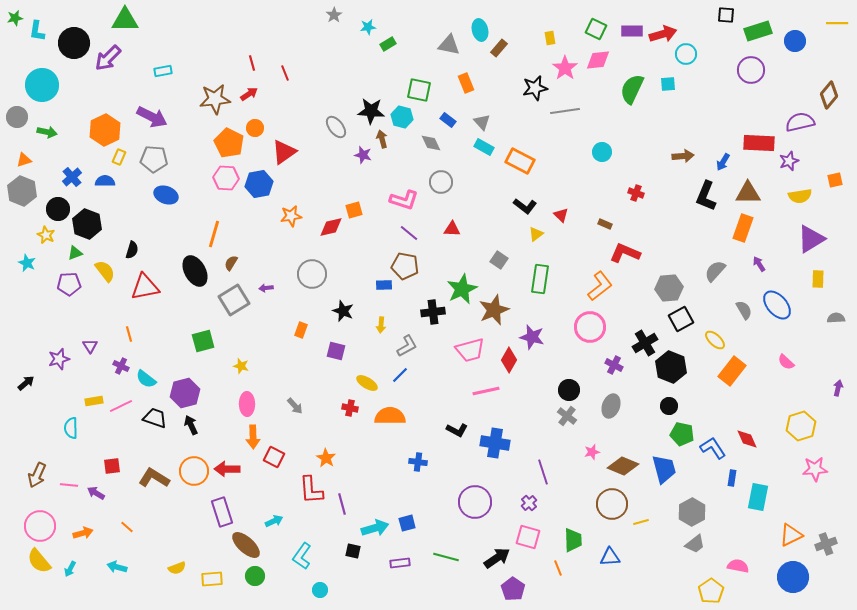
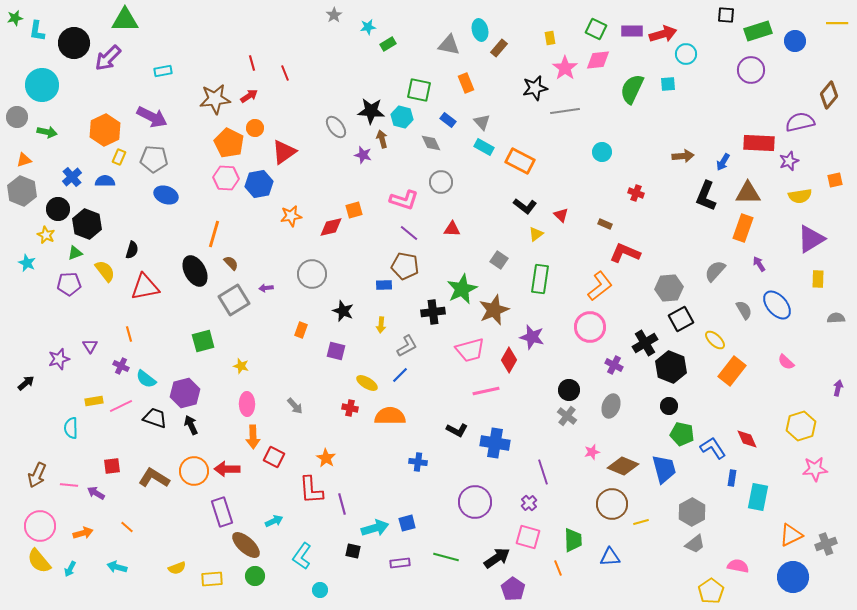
red arrow at (249, 94): moved 2 px down
brown semicircle at (231, 263): rotated 105 degrees clockwise
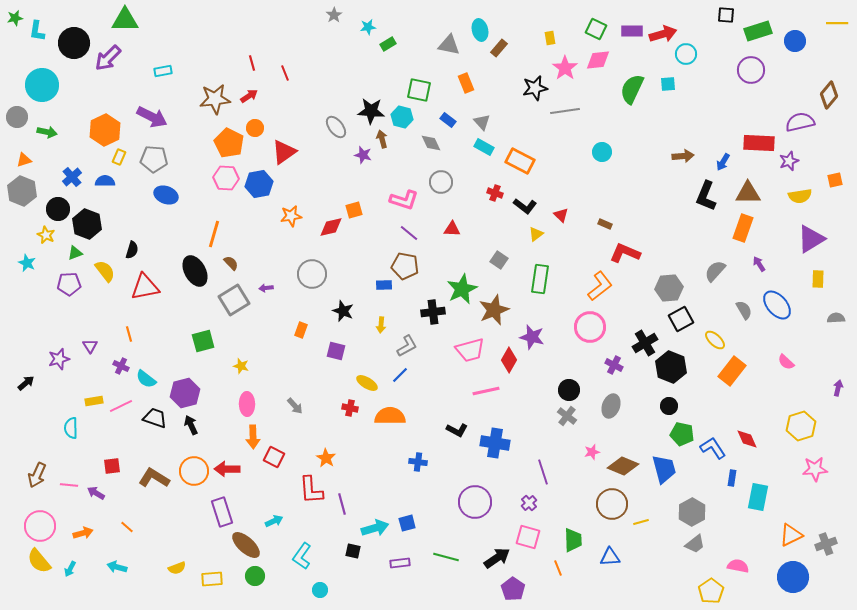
red cross at (636, 193): moved 141 px left
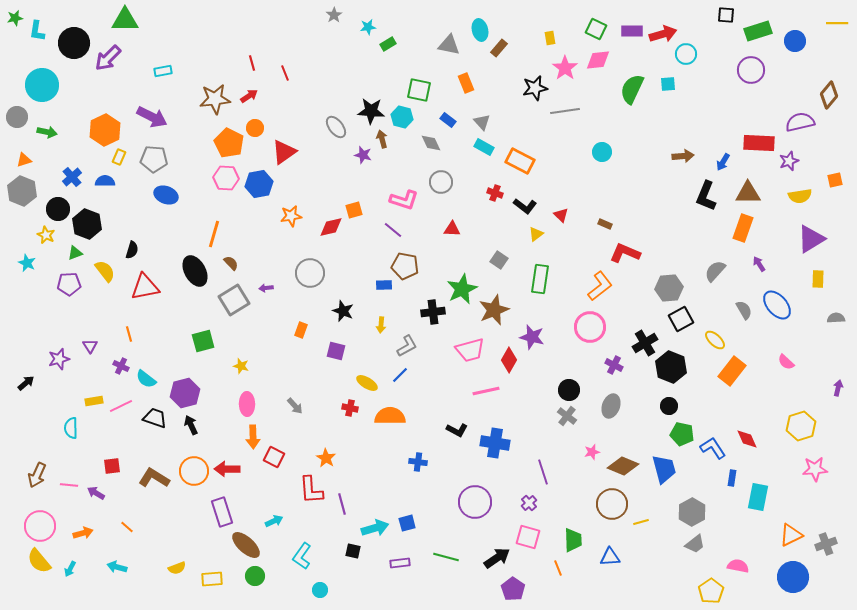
purple line at (409, 233): moved 16 px left, 3 px up
gray circle at (312, 274): moved 2 px left, 1 px up
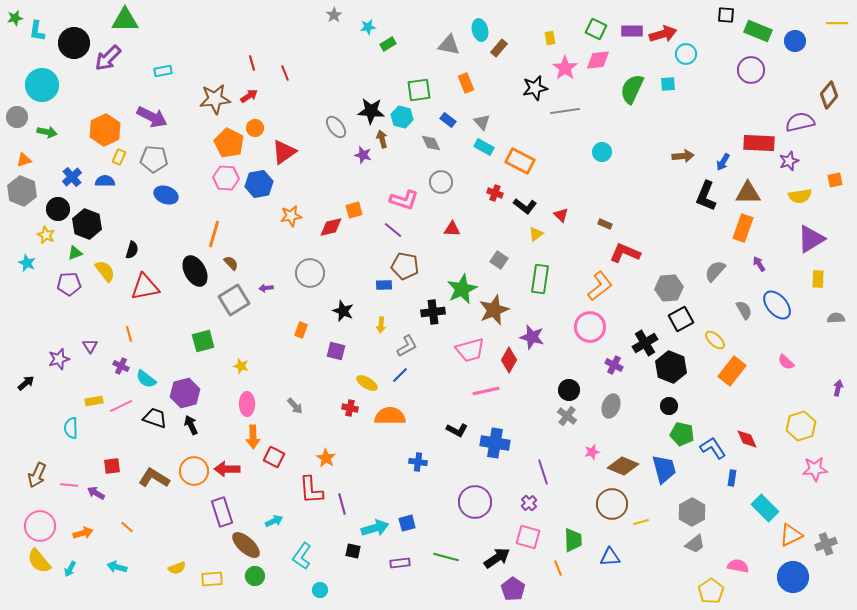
green rectangle at (758, 31): rotated 40 degrees clockwise
green square at (419, 90): rotated 20 degrees counterclockwise
cyan rectangle at (758, 497): moved 7 px right, 11 px down; rotated 56 degrees counterclockwise
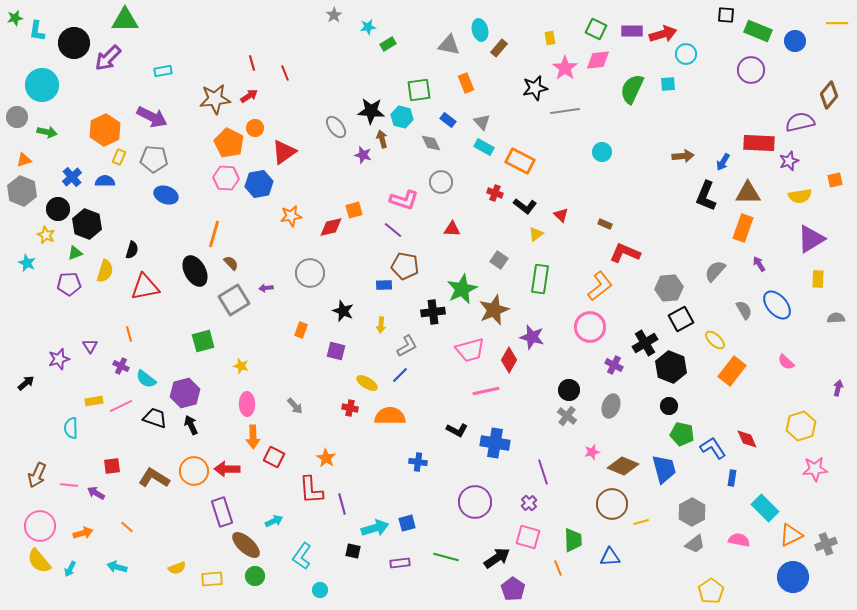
yellow semicircle at (105, 271): rotated 55 degrees clockwise
pink semicircle at (738, 566): moved 1 px right, 26 px up
